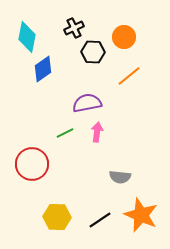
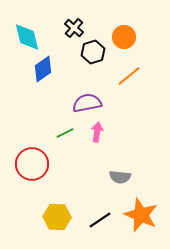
black cross: rotated 24 degrees counterclockwise
cyan diamond: rotated 24 degrees counterclockwise
black hexagon: rotated 20 degrees counterclockwise
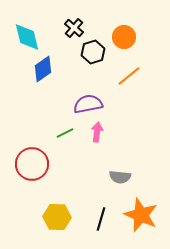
purple semicircle: moved 1 px right, 1 px down
black line: moved 1 px right, 1 px up; rotated 40 degrees counterclockwise
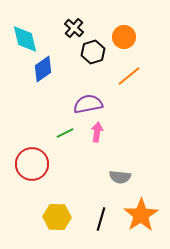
cyan diamond: moved 2 px left, 2 px down
orange star: rotated 16 degrees clockwise
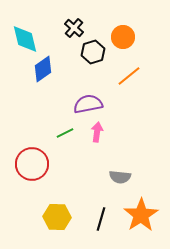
orange circle: moved 1 px left
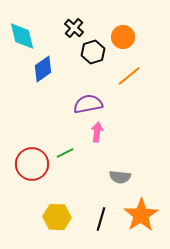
cyan diamond: moved 3 px left, 3 px up
green line: moved 20 px down
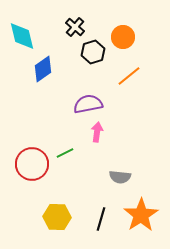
black cross: moved 1 px right, 1 px up
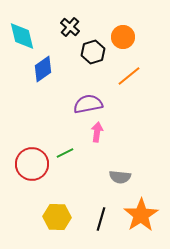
black cross: moved 5 px left
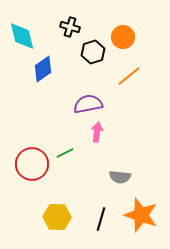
black cross: rotated 24 degrees counterclockwise
orange star: rotated 20 degrees counterclockwise
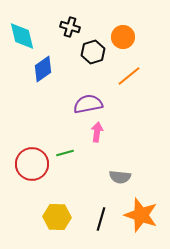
green line: rotated 12 degrees clockwise
